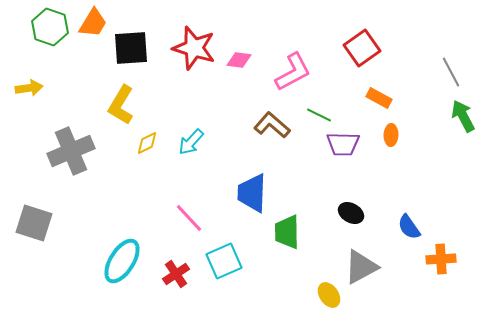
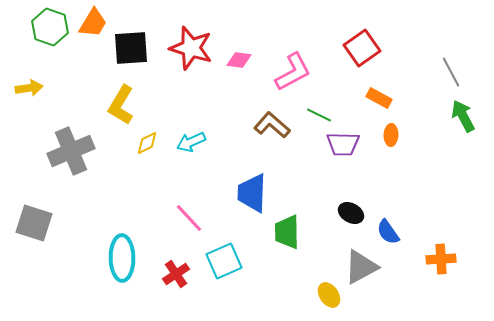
red star: moved 3 px left
cyan arrow: rotated 24 degrees clockwise
blue semicircle: moved 21 px left, 5 px down
cyan ellipse: moved 3 px up; rotated 33 degrees counterclockwise
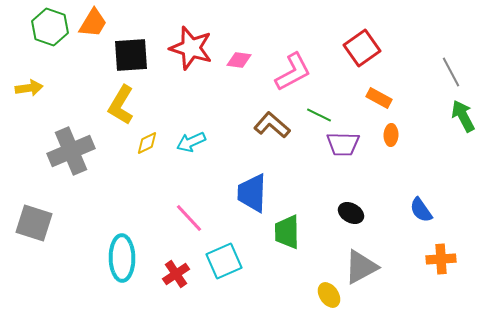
black square: moved 7 px down
blue semicircle: moved 33 px right, 22 px up
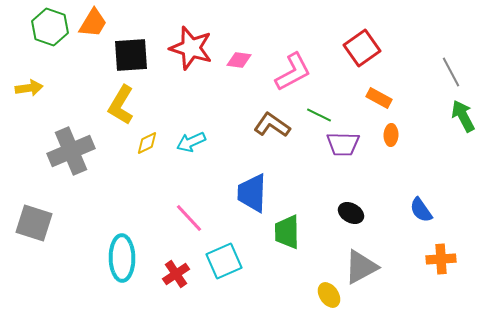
brown L-shape: rotated 6 degrees counterclockwise
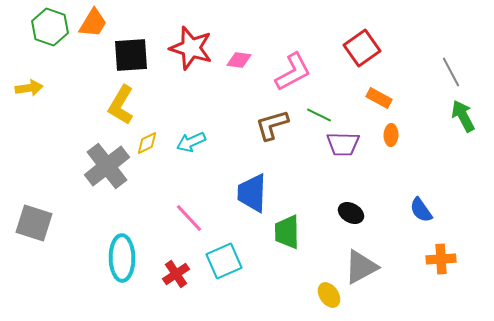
brown L-shape: rotated 51 degrees counterclockwise
gray cross: moved 36 px right, 15 px down; rotated 15 degrees counterclockwise
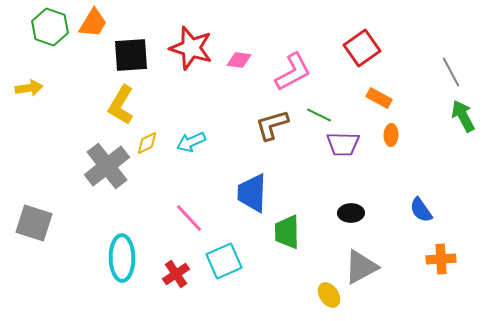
black ellipse: rotated 30 degrees counterclockwise
